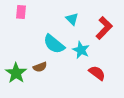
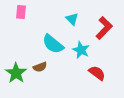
cyan semicircle: moved 1 px left
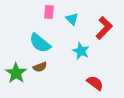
pink rectangle: moved 28 px right
cyan semicircle: moved 13 px left, 1 px up
cyan star: moved 1 px down
red semicircle: moved 2 px left, 10 px down
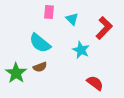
cyan star: moved 1 px up
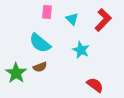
pink rectangle: moved 2 px left
red L-shape: moved 1 px left, 8 px up
red semicircle: moved 2 px down
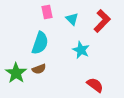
pink rectangle: rotated 16 degrees counterclockwise
red L-shape: moved 1 px left, 1 px down
cyan semicircle: rotated 110 degrees counterclockwise
brown semicircle: moved 1 px left, 2 px down
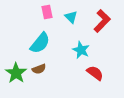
cyan triangle: moved 1 px left, 2 px up
cyan semicircle: rotated 20 degrees clockwise
red semicircle: moved 12 px up
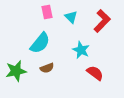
brown semicircle: moved 8 px right, 1 px up
green star: moved 2 px up; rotated 25 degrees clockwise
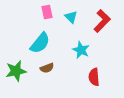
red semicircle: moved 1 px left, 4 px down; rotated 132 degrees counterclockwise
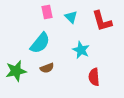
red L-shape: rotated 120 degrees clockwise
